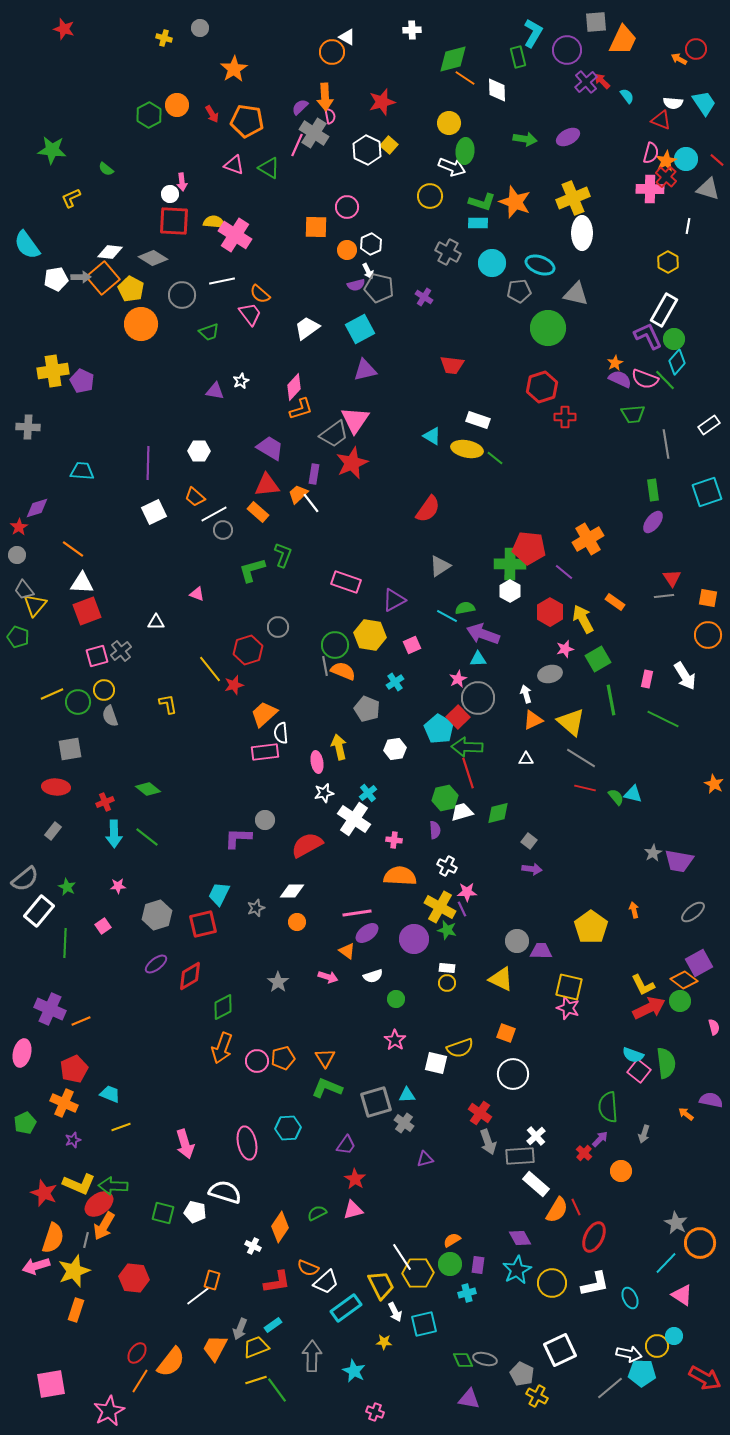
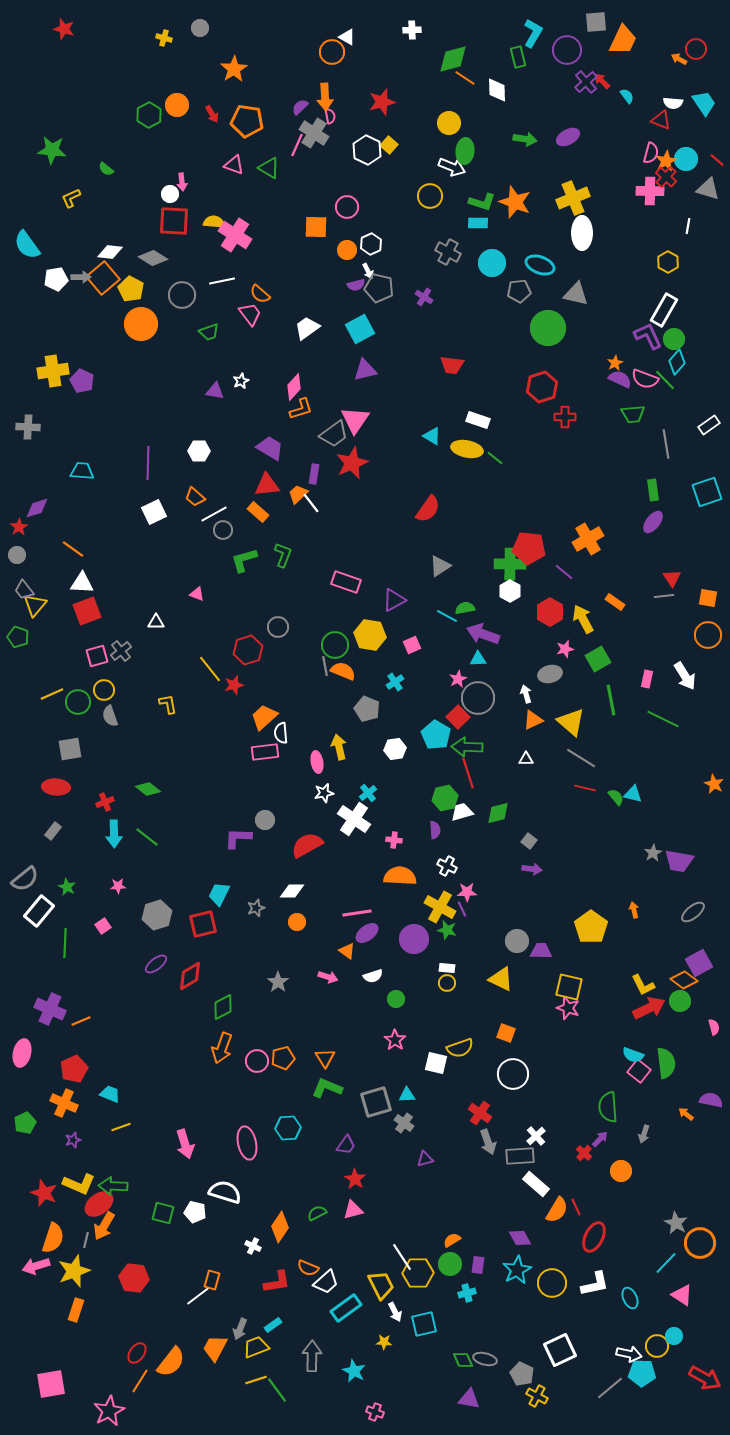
pink cross at (650, 189): moved 2 px down
green L-shape at (252, 570): moved 8 px left, 10 px up
orange trapezoid at (264, 714): moved 3 px down
cyan pentagon at (439, 729): moved 3 px left, 6 px down
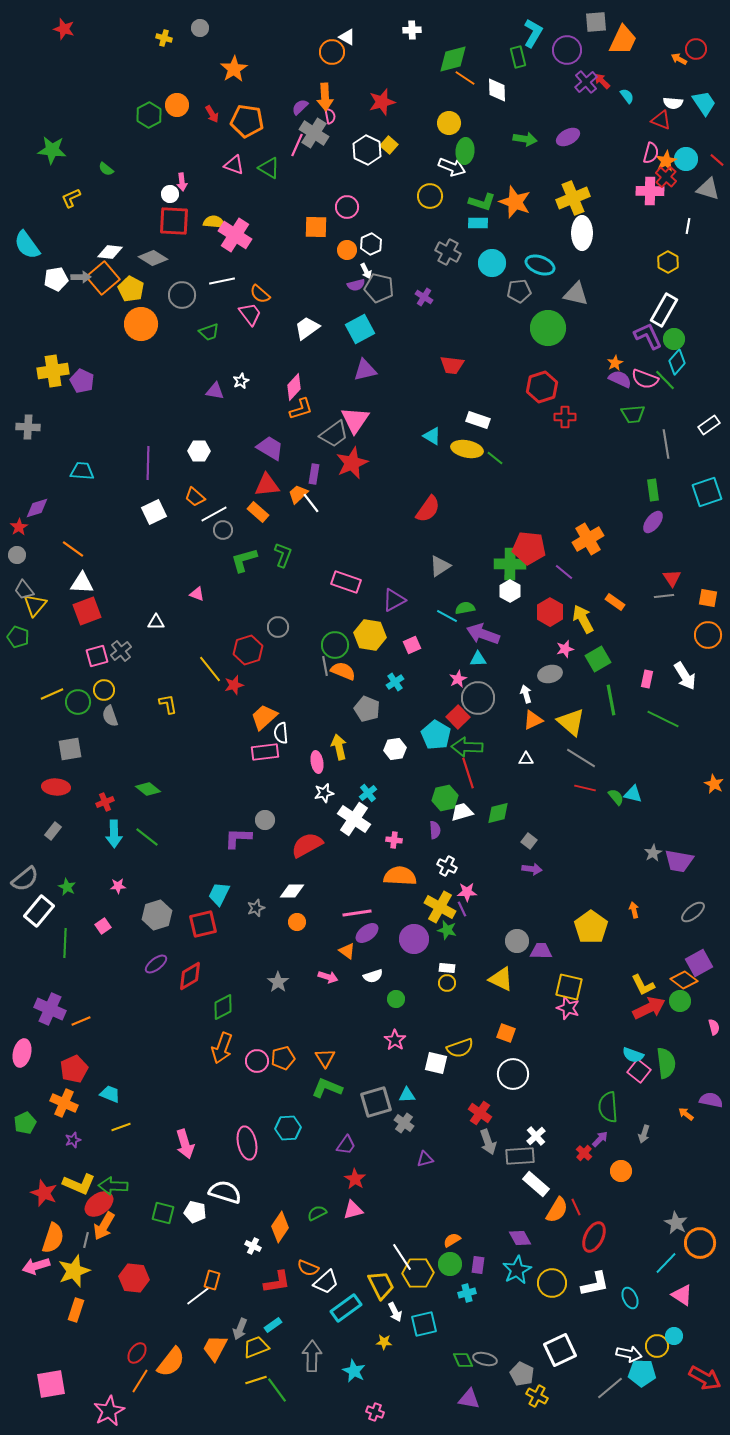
white arrow at (368, 271): moved 2 px left
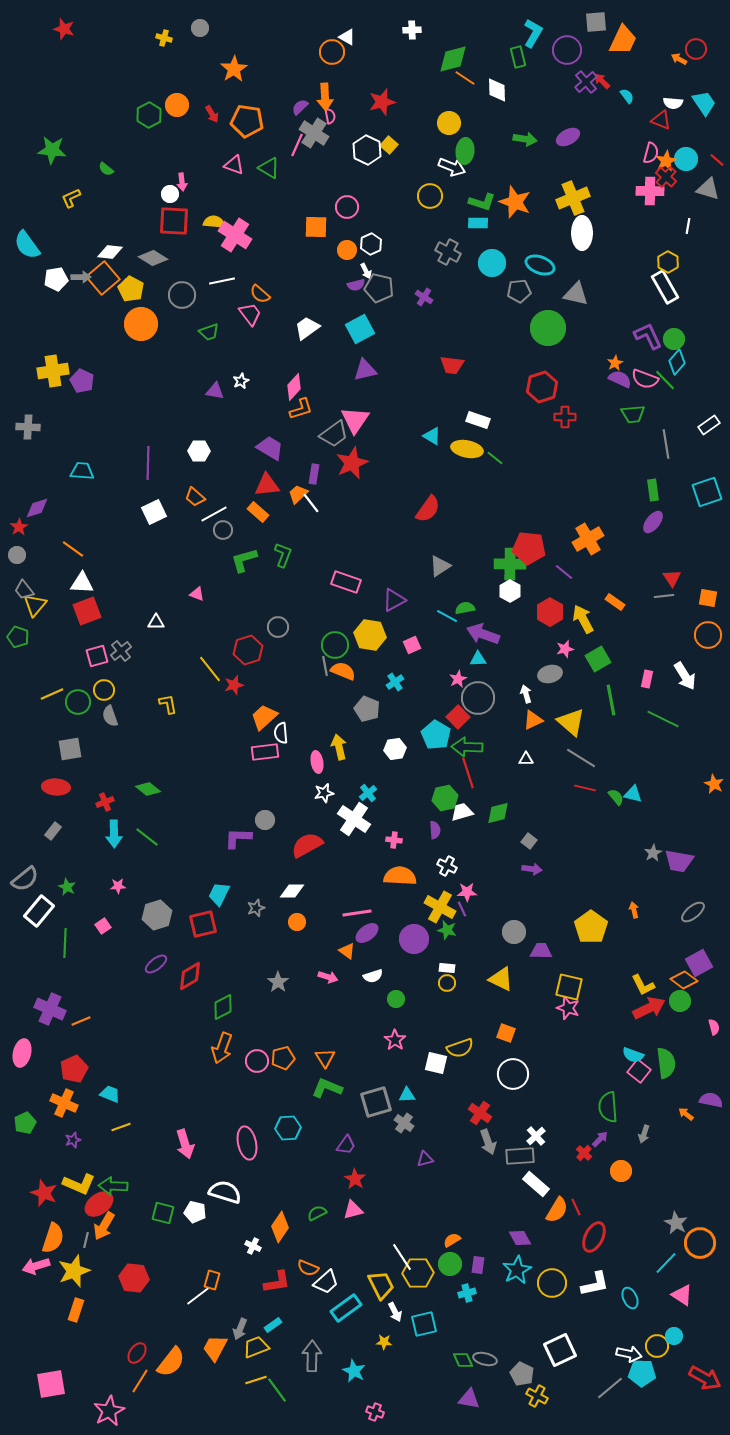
white rectangle at (664, 310): moved 1 px right, 23 px up; rotated 60 degrees counterclockwise
gray circle at (517, 941): moved 3 px left, 9 px up
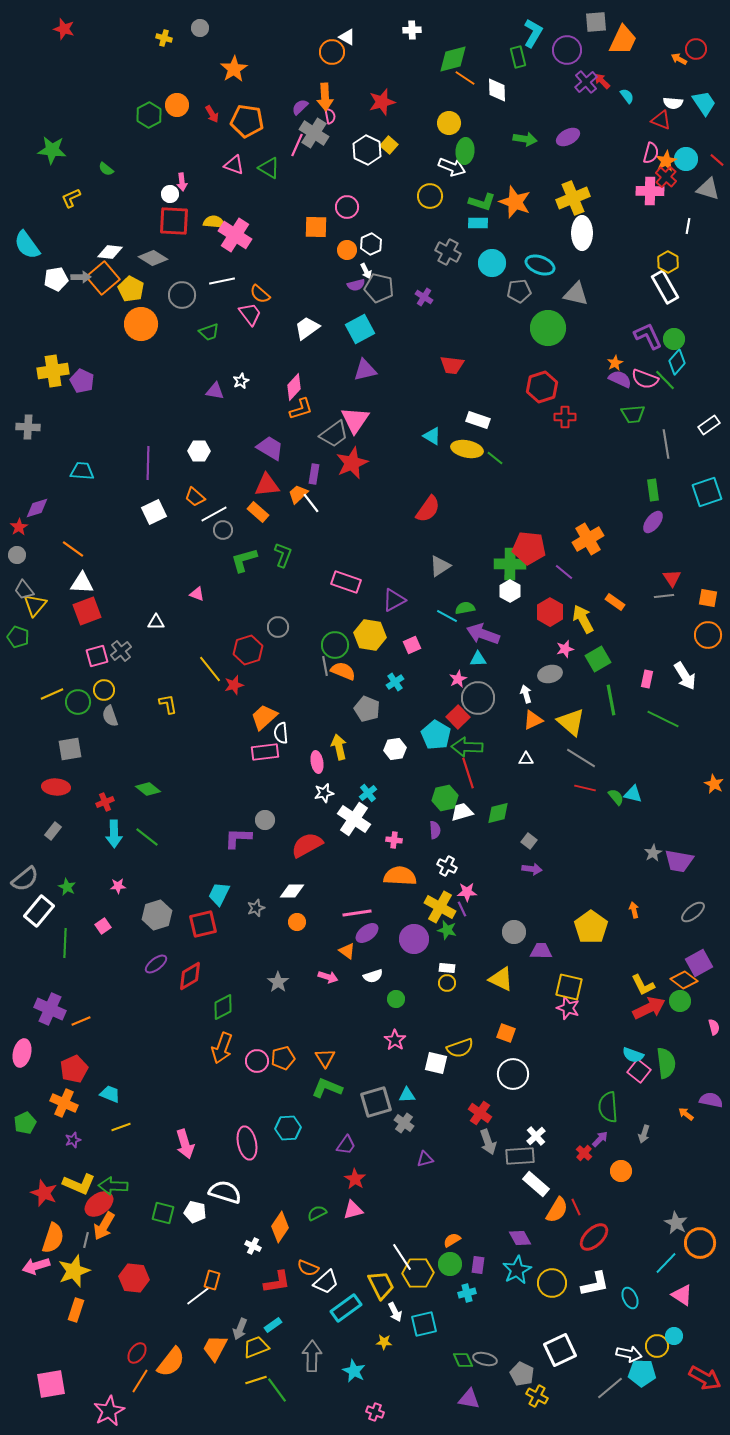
red ellipse at (594, 1237): rotated 20 degrees clockwise
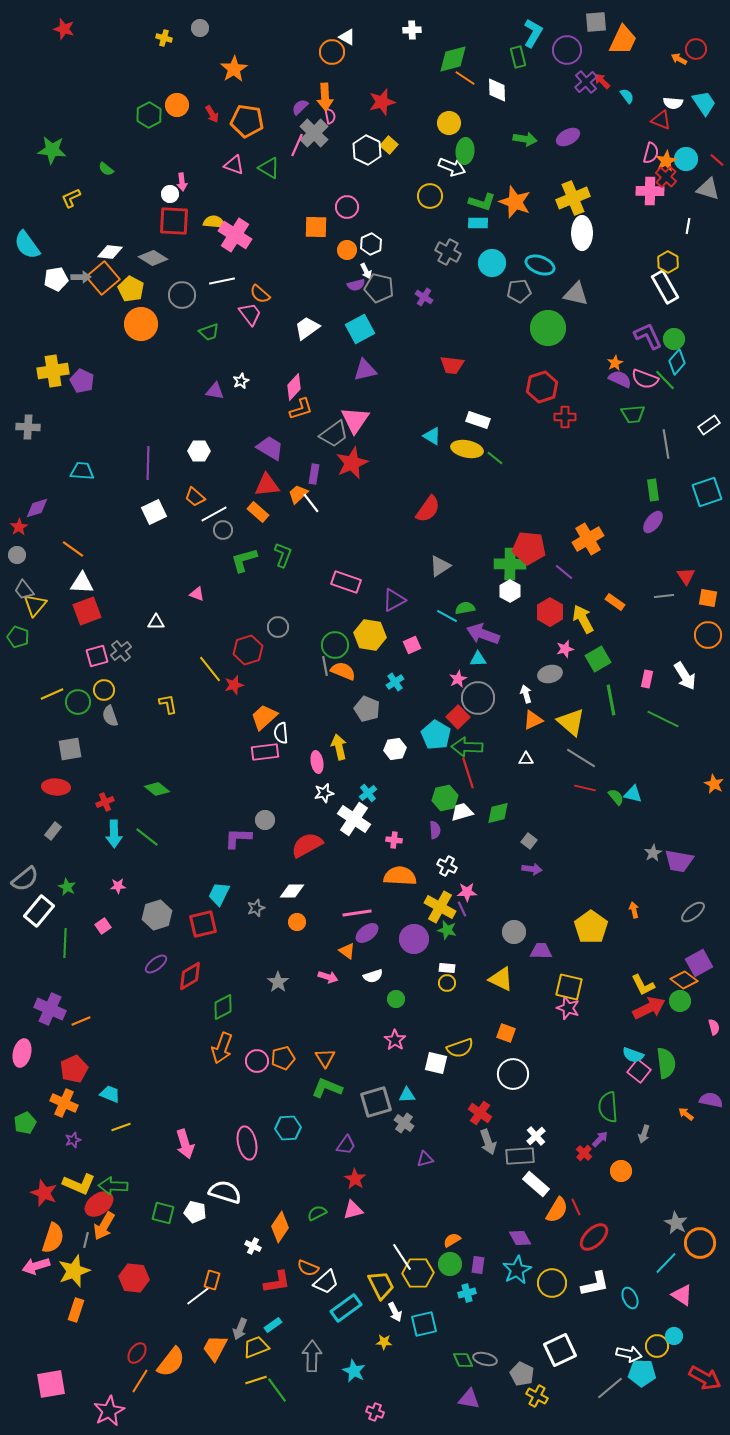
gray cross at (314, 133): rotated 12 degrees clockwise
red triangle at (672, 578): moved 14 px right, 2 px up
green diamond at (148, 789): moved 9 px right
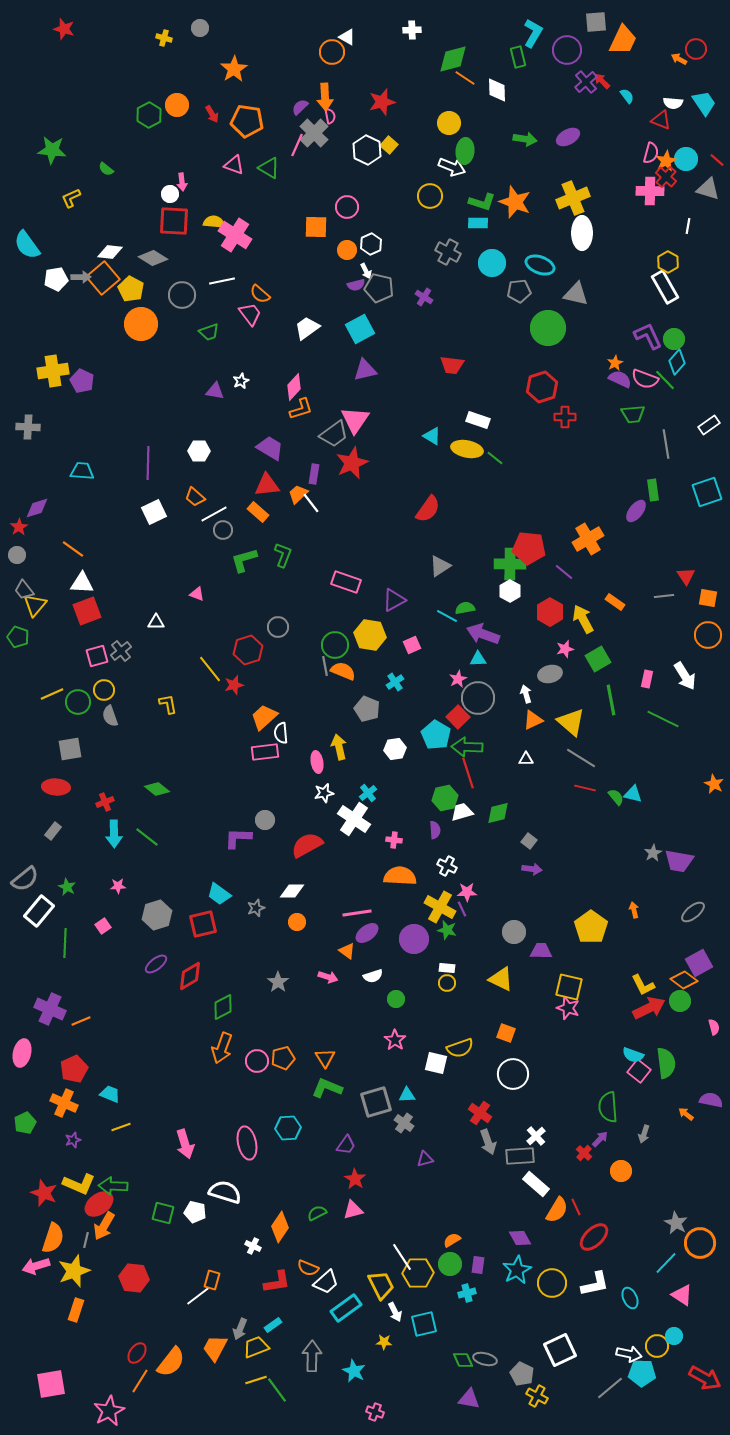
purple ellipse at (653, 522): moved 17 px left, 11 px up
cyan trapezoid at (219, 894): rotated 80 degrees counterclockwise
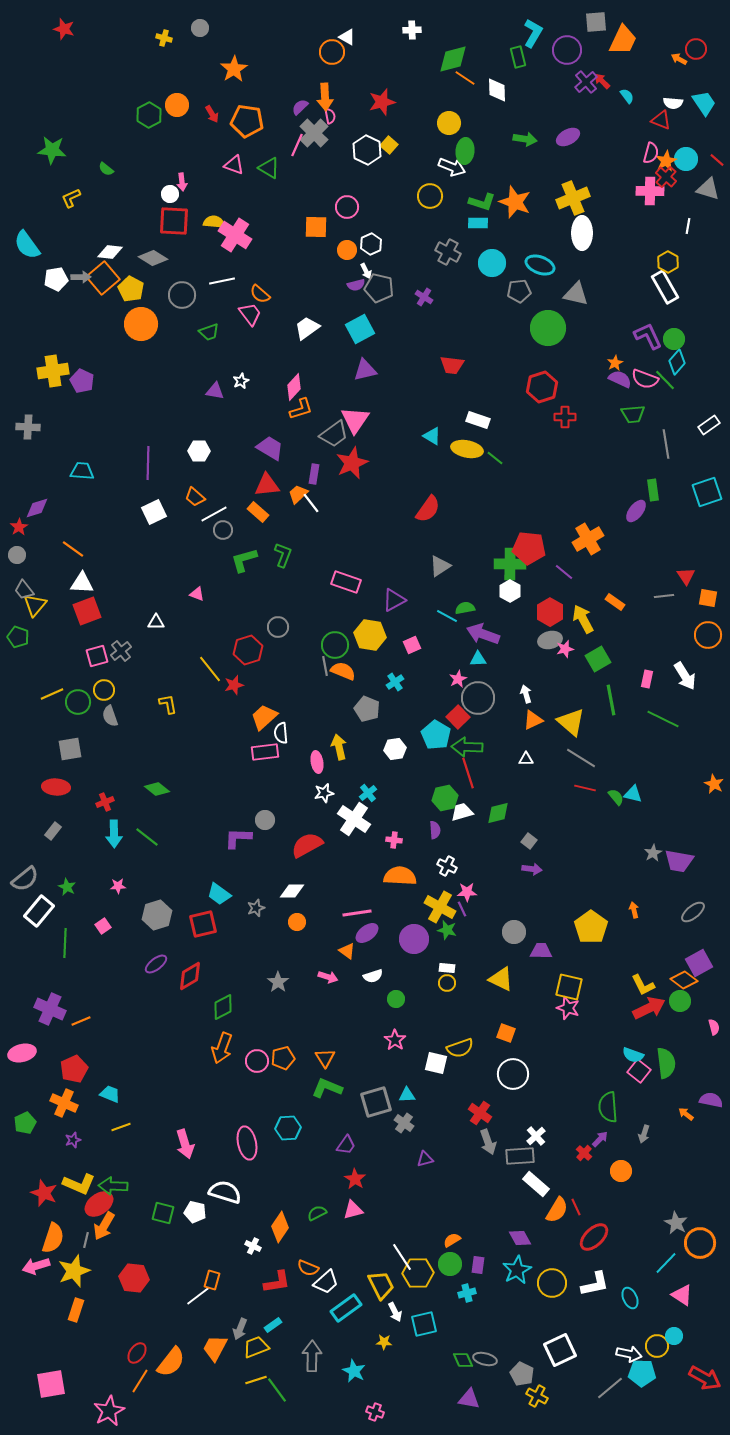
gray ellipse at (550, 674): moved 34 px up
pink ellipse at (22, 1053): rotated 64 degrees clockwise
